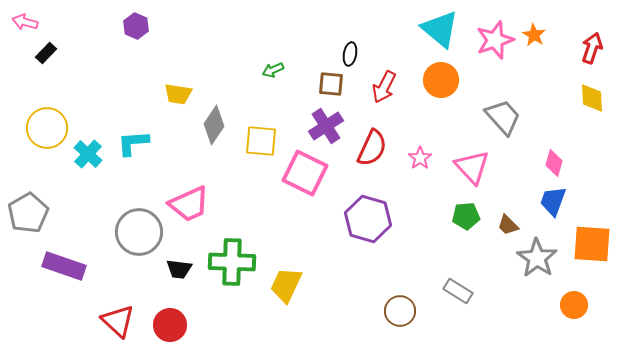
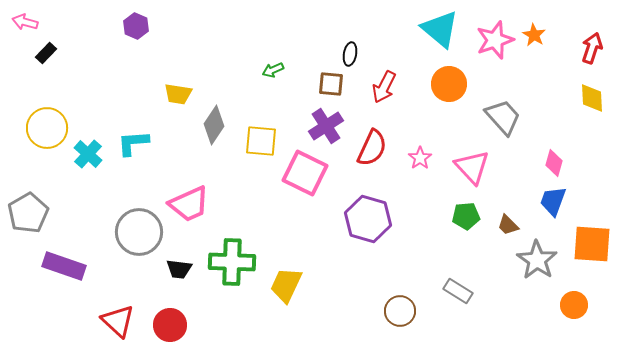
orange circle at (441, 80): moved 8 px right, 4 px down
gray star at (537, 258): moved 2 px down
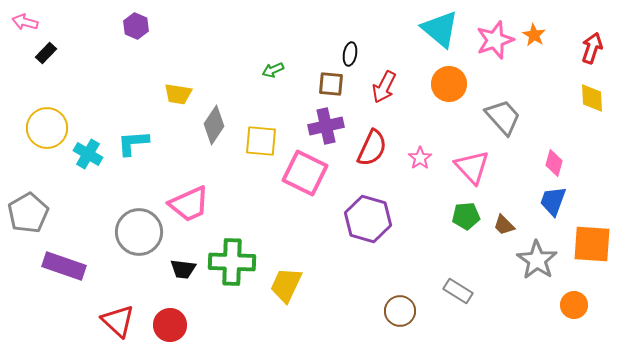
purple cross at (326, 126): rotated 20 degrees clockwise
cyan cross at (88, 154): rotated 12 degrees counterclockwise
brown trapezoid at (508, 225): moved 4 px left
black trapezoid at (179, 269): moved 4 px right
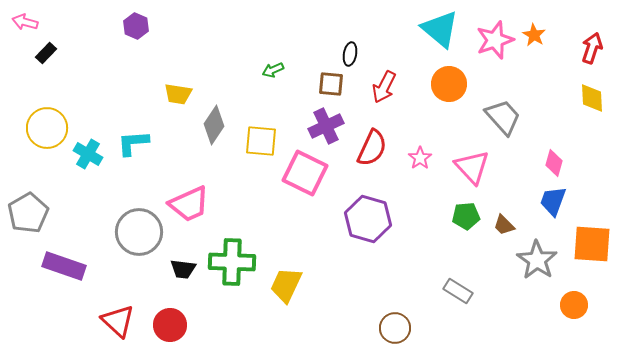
purple cross at (326, 126): rotated 12 degrees counterclockwise
brown circle at (400, 311): moved 5 px left, 17 px down
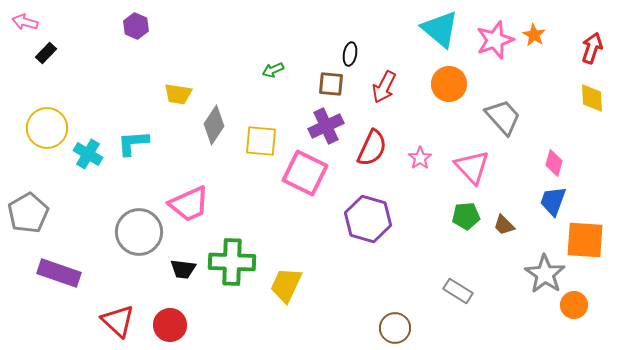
orange square at (592, 244): moved 7 px left, 4 px up
gray star at (537, 260): moved 8 px right, 14 px down
purple rectangle at (64, 266): moved 5 px left, 7 px down
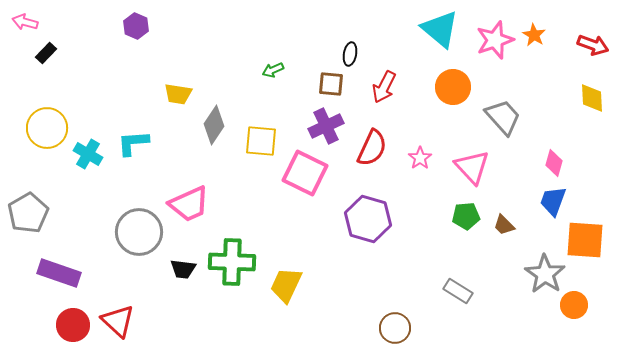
red arrow at (592, 48): moved 1 px right, 3 px up; rotated 92 degrees clockwise
orange circle at (449, 84): moved 4 px right, 3 px down
red circle at (170, 325): moved 97 px left
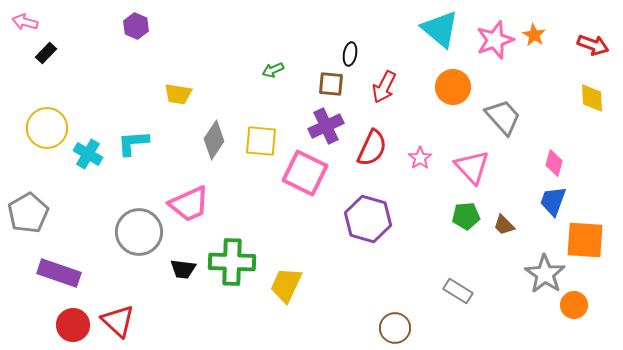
gray diamond at (214, 125): moved 15 px down
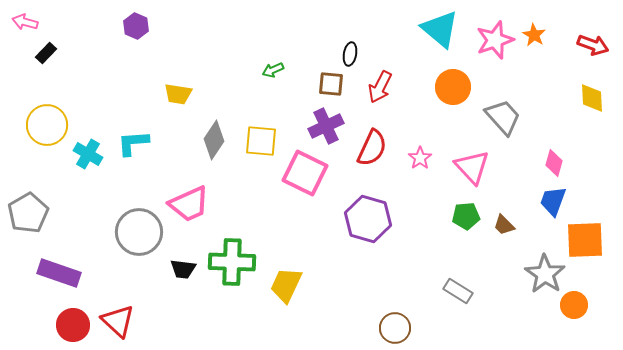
red arrow at (384, 87): moved 4 px left
yellow circle at (47, 128): moved 3 px up
orange square at (585, 240): rotated 6 degrees counterclockwise
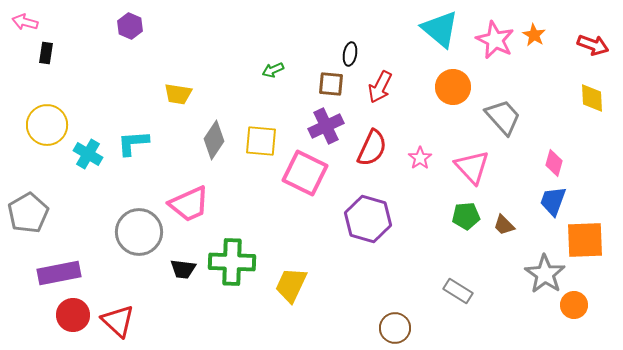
purple hexagon at (136, 26): moved 6 px left
pink star at (495, 40): rotated 27 degrees counterclockwise
black rectangle at (46, 53): rotated 35 degrees counterclockwise
purple rectangle at (59, 273): rotated 30 degrees counterclockwise
yellow trapezoid at (286, 285): moved 5 px right
red circle at (73, 325): moved 10 px up
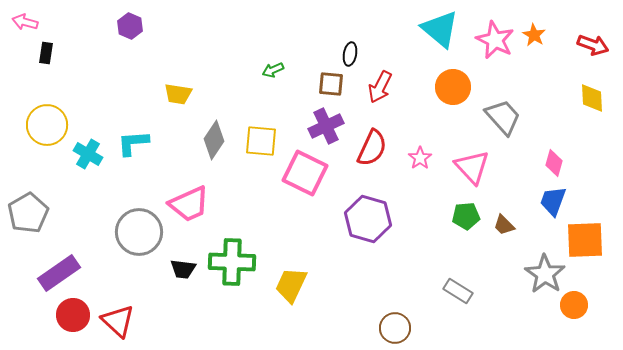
purple rectangle at (59, 273): rotated 24 degrees counterclockwise
